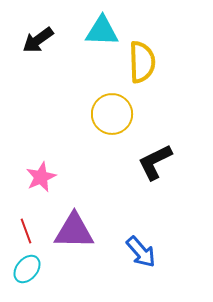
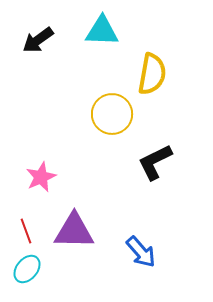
yellow semicircle: moved 10 px right, 12 px down; rotated 12 degrees clockwise
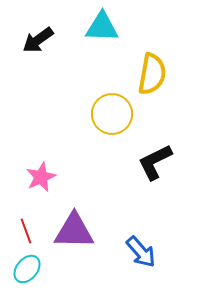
cyan triangle: moved 4 px up
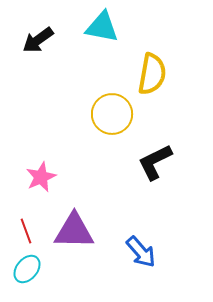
cyan triangle: rotated 9 degrees clockwise
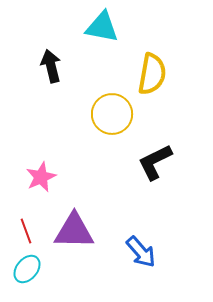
black arrow: moved 13 px right, 26 px down; rotated 112 degrees clockwise
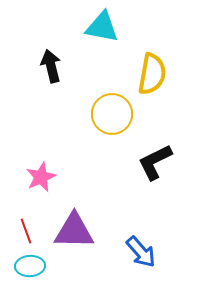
cyan ellipse: moved 3 px right, 3 px up; rotated 48 degrees clockwise
